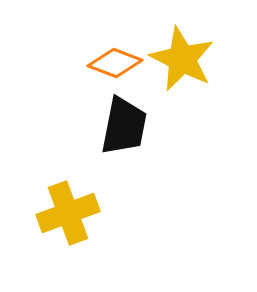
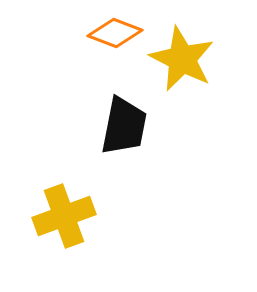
orange diamond: moved 30 px up
yellow cross: moved 4 px left, 3 px down
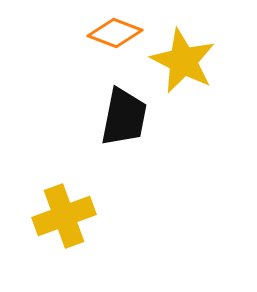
yellow star: moved 1 px right, 2 px down
black trapezoid: moved 9 px up
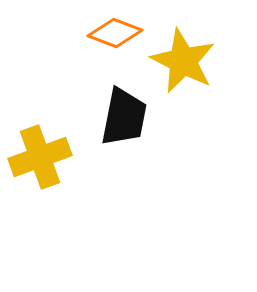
yellow cross: moved 24 px left, 59 px up
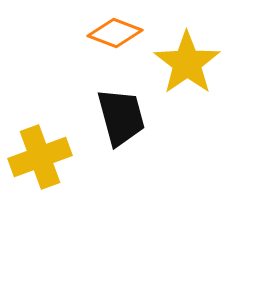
yellow star: moved 4 px right, 2 px down; rotated 10 degrees clockwise
black trapezoid: moved 3 px left; rotated 26 degrees counterclockwise
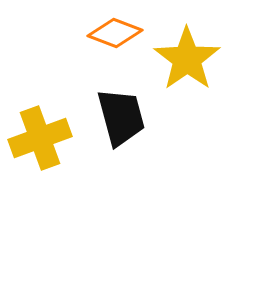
yellow star: moved 4 px up
yellow cross: moved 19 px up
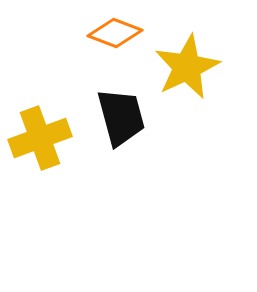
yellow star: moved 8 px down; rotated 10 degrees clockwise
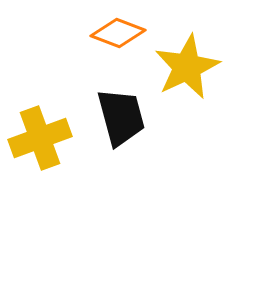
orange diamond: moved 3 px right
